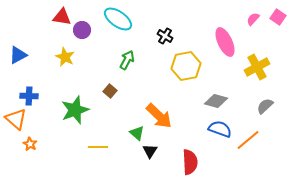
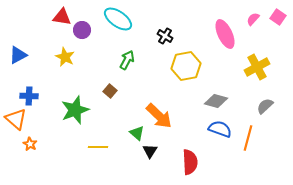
pink ellipse: moved 8 px up
orange line: moved 2 px up; rotated 35 degrees counterclockwise
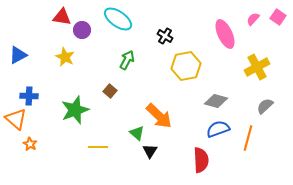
blue semicircle: moved 2 px left; rotated 40 degrees counterclockwise
red semicircle: moved 11 px right, 2 px up
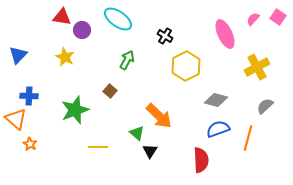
blue triangle: rotated 18 degrees counterclockwise
yellow hexagon: rotated 16 degrees counterclockwise
gray diamond: moved 1 px up
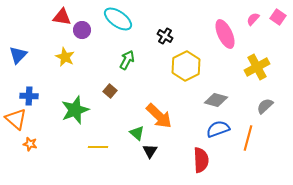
orange star: rotated 16 degrees counterclockwise
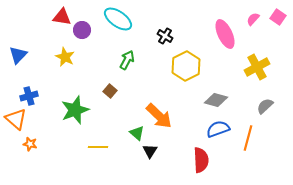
blue cross: rotated 18 degrees counterclockwise
